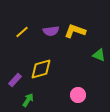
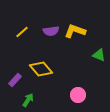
yellow diamond: rotated 65 degrees clockwise
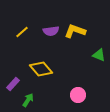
purple rectangle: moved 2 px left, 4 px down
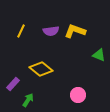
yellow line: moved 1 px left, 1 px up; rotated 24 degrees counterclockwise
yellow diamond: rotated 10 degrees counterclockwise
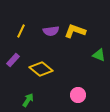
purple rectangle: moved 24 px up
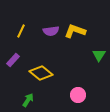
green triangle: rotated 40 degrees clockwise
yellow diamond: moved 4 px down
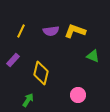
green triangle: moved 6 px left, 1 px down; rotated 40 degrees counterclockwise
yellow diamond: rotated 65 degrees clockwise
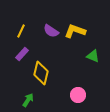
purple semicircle: rotated 42 degrees clockwise
purple rectangle: moved 9 px right, 6 px up
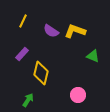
yellow line: moved 2 px right, 10 px up
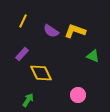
yellow diamond: rotated 40 degrees counterclockwise
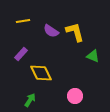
yellow line: rotated 56 degrees clockwise
yellow L-shape: moved 1 px down; rotated 55 degrees clockwise
purple rectangle: moved 1 px left
pink circle: moved 3 px left, 1 px down
green arrow: moved 2 px right
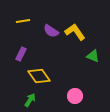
yellow L-shape: rotated 20 degrees counterclockwise
purple rectangle: rotated 16 degrees counterclockwise
yellow diamond: moved 2 px left, 3 px down; rotated 10 degrees counterclockwise
